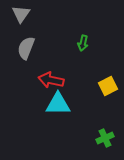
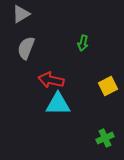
gray triangle: rotated 24 degrees clockwise
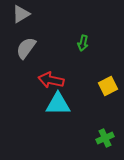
gray semicircle: rotated 15 degrees clockwise
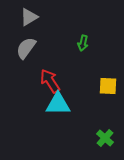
gray triangle: moved 8 px right, 3 px down
red arrow: moved 1 px left, 1 px down; rotated 45 degrees clockwise
yellow square: rotated 30 degrees clockwise
green cross: rotated 24 degrees counterclockwise
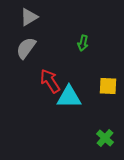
cyan triangle: moved 11 px right, 7 px up
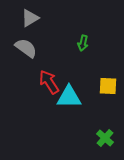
gray triangle: moved 1 px right, 1 px down
gray semicircle: rotated 90 degrees clockwise
red arrow: moved 1 px left, 1 px down
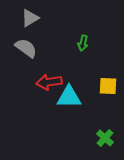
red arrow: rotated 65 degrees counterclockwise
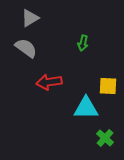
cyan triangle: moved 17 px right, 11 px down
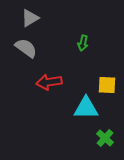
yellow square: moved 1 px left, 1 px up
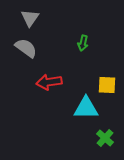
gray triangle: rotated 24 degrees counterclockwise
